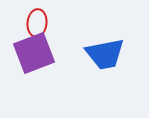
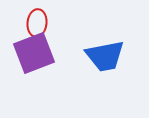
blue trapezoid: moved 2 px down
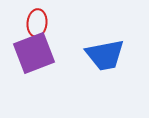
blue trapezoid: moved 1 px up
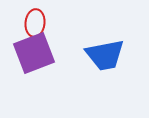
red ellipse: moved 2 px left
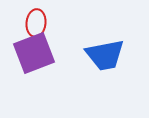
red ellipse: moved 1 px right
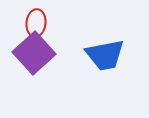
purple square: rotated 21 degrees counterclockwise
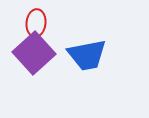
blue trapezoid: moved 18 px left
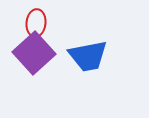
blue trapezoid: moved 1 px right, 1 px down
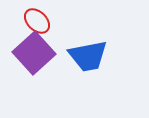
red ellipse: moved 1 px right, 2 px up; rotated 52 degrees counterclockwise
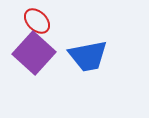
purple square: rotated 6 degrees counterclockwise
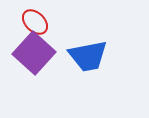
red ellipse: moved 2 px left, 1 px down
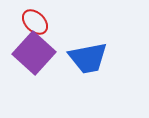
blue trapezoid: moved 2 px down
